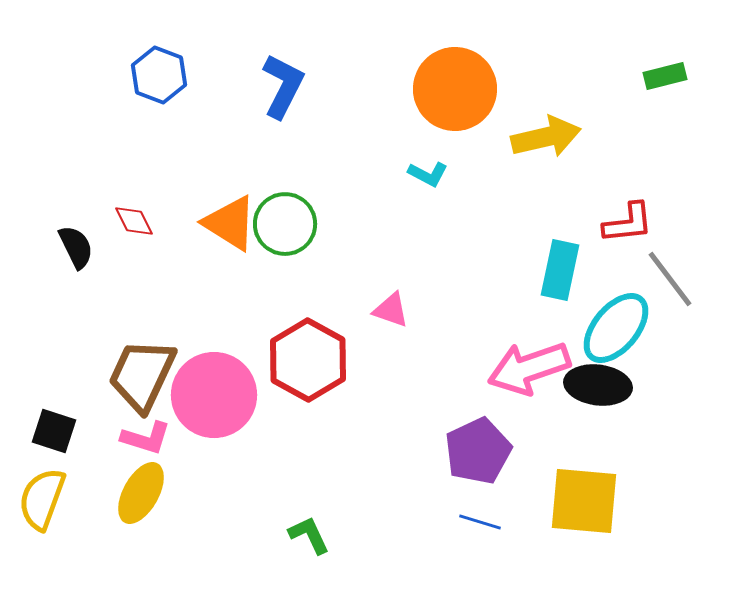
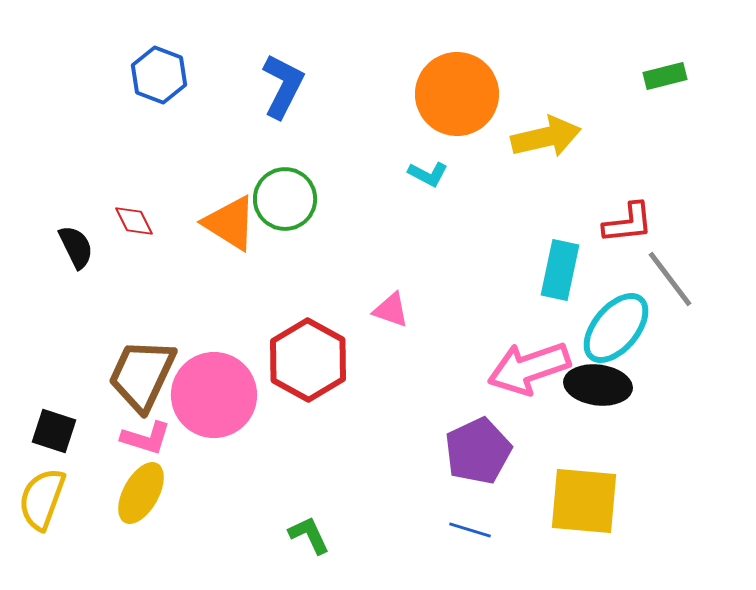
orange circle: moved 2 px right, 5 px down
green circle: moved 25 px up
blue line: moved 10 px left, 8 px down
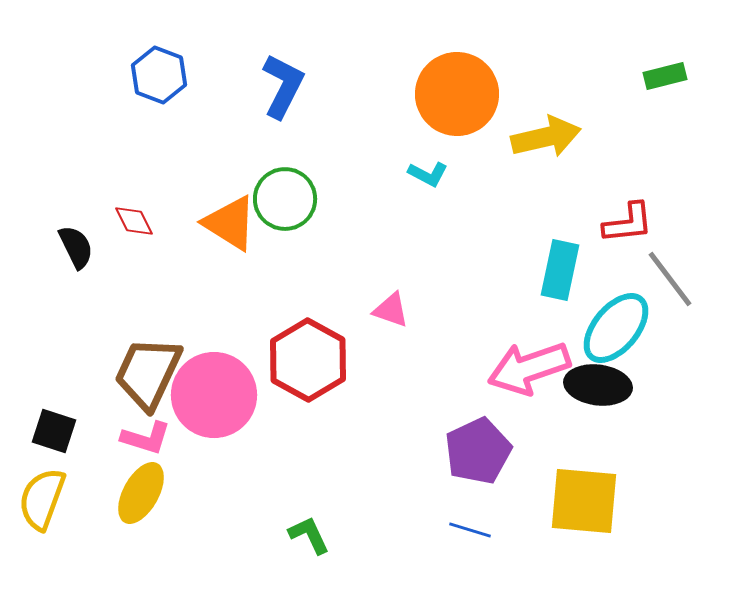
brown trapezoid: moved 6 px right, 2 px up
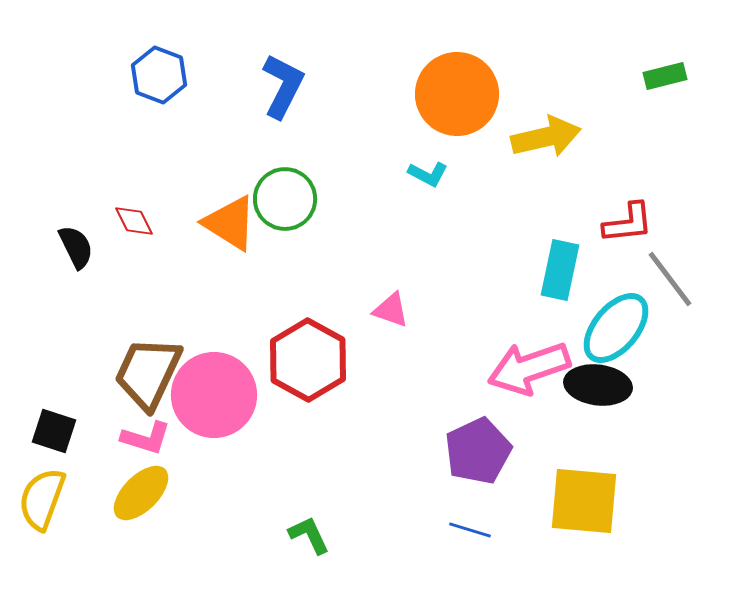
yellow ellipse: rotated 16 degrees clockwise
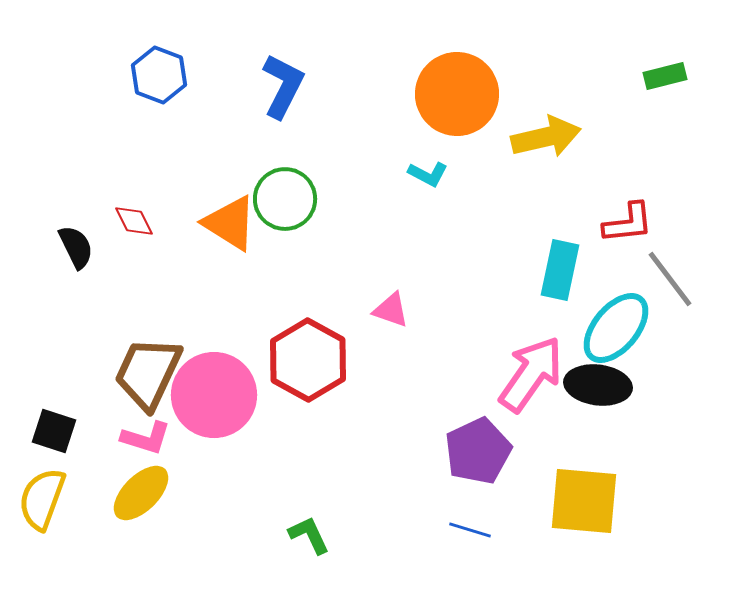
pink arrow: moved 2 px right, 6 px down; rotated 144 degrees clockwise
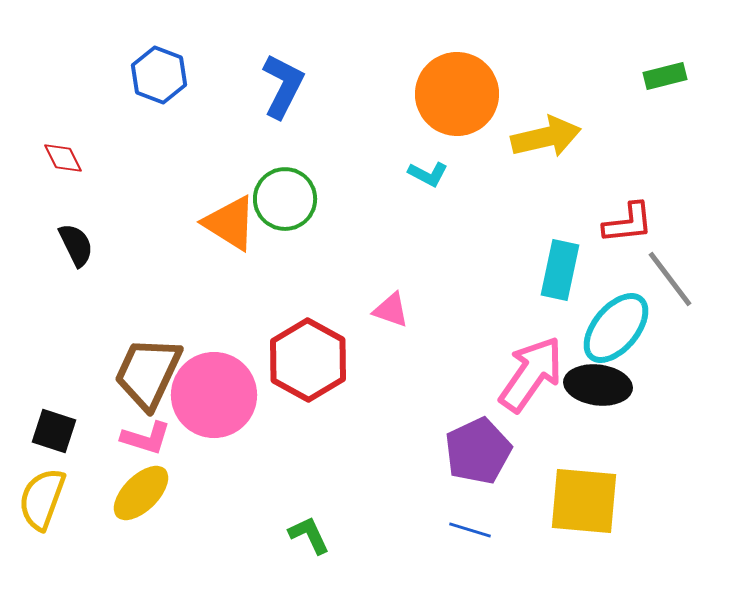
red diamond: moved 71 px left, 63 px up
black semicircle: moved 2 px up
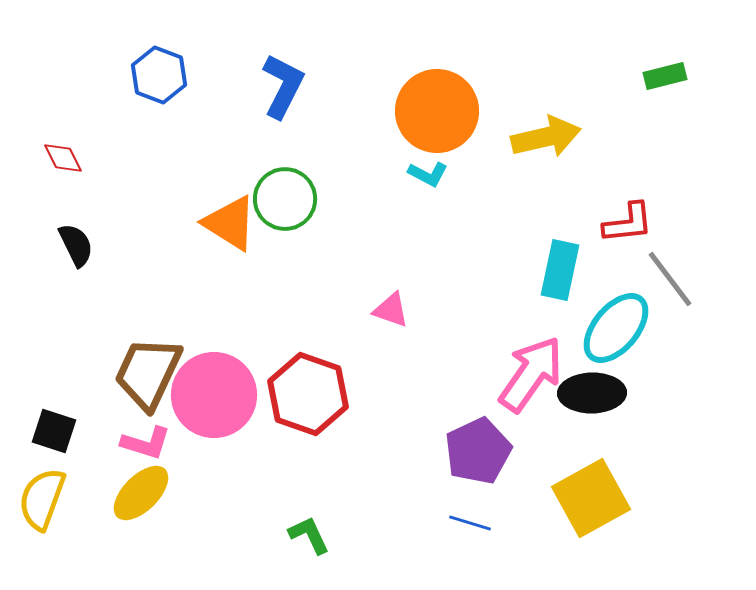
orange circle: moved 20 px left, 17 px down
red hexagon: moved 34 px down; rotated 10 degrees counterclockwise
black ellipse: moved 6 px left, 8 px down; rotated 8 degrees counterclockwise
pink L-shape: moved 5 px down
yellow square: moved 7 px right, 3 px up; rotated 34 degrees counterclockwise
blue line: moved 7 px up
